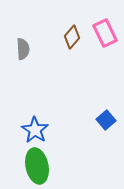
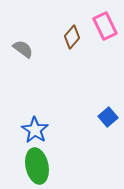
pink rectangle: moved 7 px up
gray semicircle: rotated 50 degrees counterclockwise
blue square: moved 2 px right, 3 px up
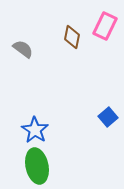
pink rectangle: rotated 52 degrees clockwise
brown diamond: rotated 30 degrees counterclockwise
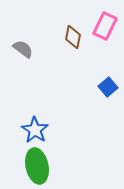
brown diamond: moved 1 px right
blue square: moved 30 px up
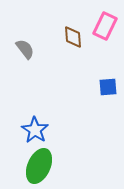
brown diamond: rotated 15 degrees counterclockwise
gray semicircle: moved 2 px right; rotated 15 degrees clockwise
blue square: rotated 36 degrees clockwise
green ellipse: moved 2 px right; rotated 36 degrees clockwise
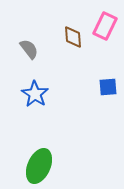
gray semicircle: moved 4 px right
blue star: moved 36 px up
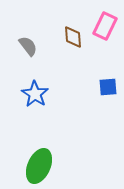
gray semicircle: moved 1 px left, 3 px up
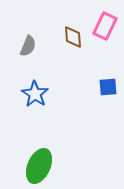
gray semicircle: rotated 60 degrees clockwise
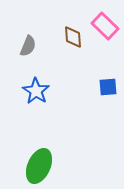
pink rectangle: rotated 72 degrees counterclockwise
blue star: moved 1 px right, 3 px up
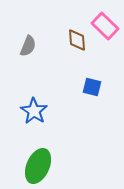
brown diamond: moved 4 px right, 3 px down
blue square: moved 16 px left; rotated 18 degrees clockwise
blue star: moved 2 px left, 20 px down
green ellipse: moved 1 px left
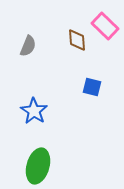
green ellipse: rotated 8 degrees counterclockwise
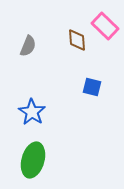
blue star: moved 2 px left, 1 px down
green ellipse: moved 5 px left, 6 px up
